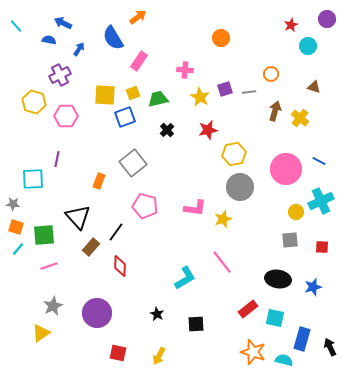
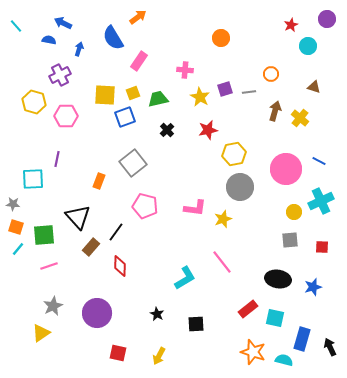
blue arrow at (79, 49): rotated 16 degrees counterclockwise
yellow circle at (296, 212): moved 2 px left
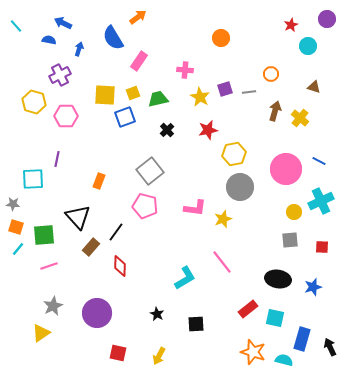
gray square at (133, 163): moved 17 px right, 8 px down
